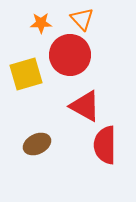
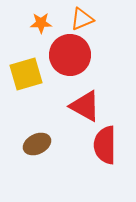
orange triangle: rotated 50 degrees clockwise
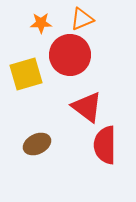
red triangle: moved 2 px right, 1 px down; rotated 8 degrees clockwise
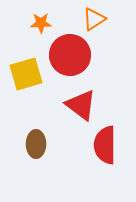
orange triangle: moved 12 px right; rotated 10 degrees counterclockwise
red triangle: moved 6 px left, 2 px up
brown ellipse: moved 1 px left; rotated 64 degrees counterclockwise
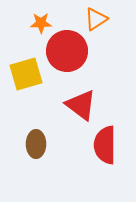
orange triangle: moved 2 px right
red circle: moved 3 px left, 4 px up
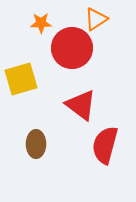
red circle: moved 5 px right, 3 px up
yellow square: moved 5 px left, 5 px down
red semicircle: rotated 15 degrees clockwise
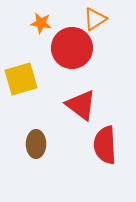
orange triangle: moved 1 px left
orange star: rotated 10 degrees clockwise
red semicircle: rotated 18 degrees counterclockwise
